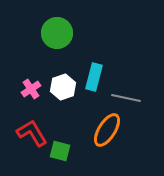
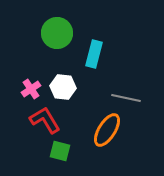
cyan rectangle: moved 23 px up
white hexagon: rotated 25 degrees clockwise
red L-shape: moved 13 px right, 13 px up
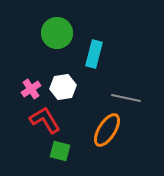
white hexagon: rotated 15 degrees counterclockwise
